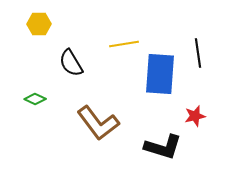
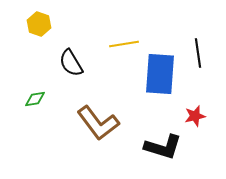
yellow hexagon: rotated 20 degrees clockwise
green diamond: rotated 35 degrees counterclockwise
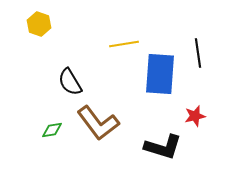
black semicircle: moved 1 px left, 19 px down
green diamond: moved 17 px right, 31 px down
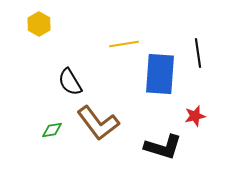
yellow hexagon: rotated 10 degrees clockwise
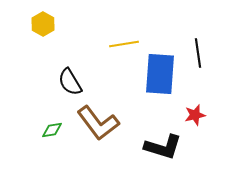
yellow hexagon: moved 4 px right
red star: moved 1 px up
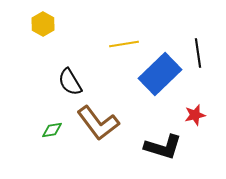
blue rectangle: rotated 42 degrees clockwise
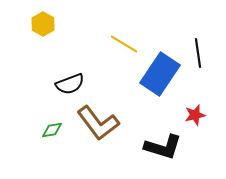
yellow line: rotated 40 degrees clockwise
blue rectangle: rotated 12 degrees counterclockwise
black semicircle: moved 2 px down; rotated 80 degrees counterclockwise
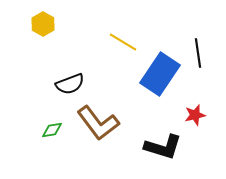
yellow line: moved 1 px left, 2 px up
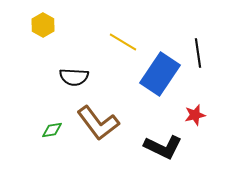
yellow hexagon: moved 1 px down
black semicircle: moved 4 px right, 7 px up; rotated 24 degrees clockwise
black L-shape: rotated 9 degrees clockwise
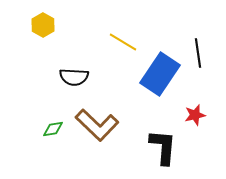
brown L-shape: moved 1 px left, 2 px down; rotated 9 degrees counterclockwise
green diamond: moved 1 px right, 1 px up
black L-shape: rotated 111 degrees counterclockwise
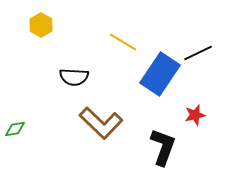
yellow hexagon: moved 2 px left
black line: rotated 72 degrees clockwise
brown L-shape: moved 4 px right, 2 px up
green diamond: moved 38 px left
black L-shape: rotated 15 degrees clockwise
